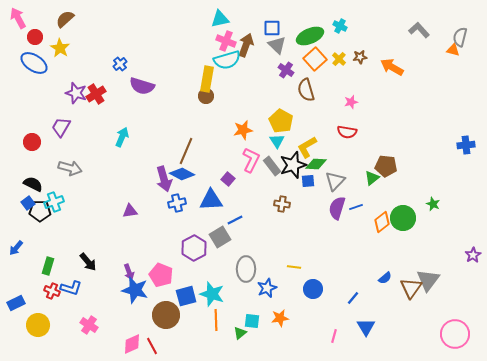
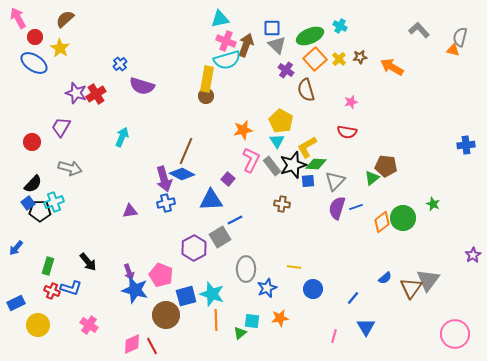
black semicircle at (33, 184): rotated 108 degrees clockwise
blue cross at (177, 203): moved 11 px left
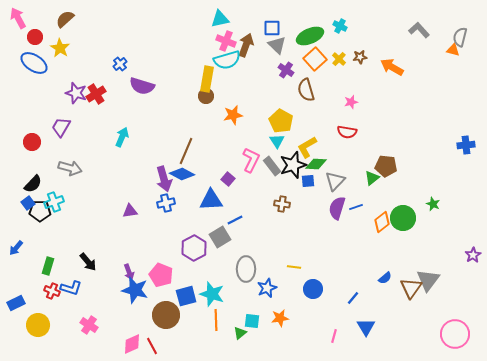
orange star at (243, 130): moved 10 px left, 15 px up
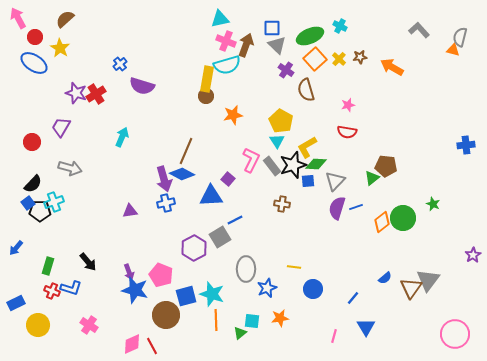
cyan semicircle at (227, 60): moved 5 px down
pink star at (351, 102): moved 3 px left, 3 px down
blue triangle at (211, 200): moved 4 px up
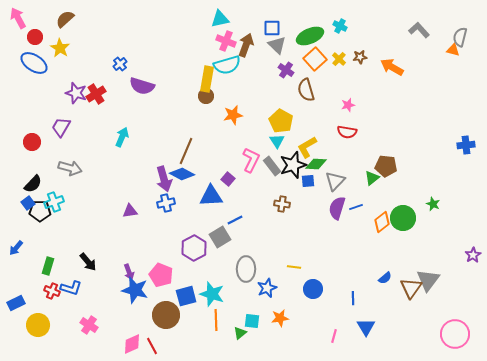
blue line at (353, 298): rotated 40 degrees counterclockwise
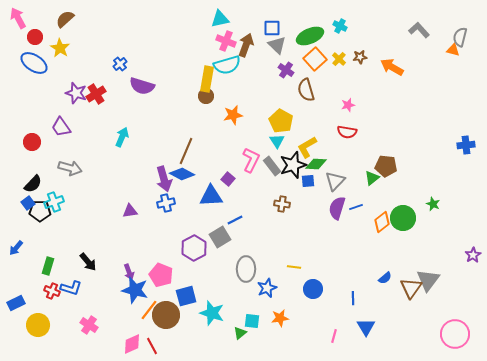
purple trapezoid at (61, 127): rotated 65 degrees counterclockwise
cyan star at (212, 294): moved 19 px down
orange line at (216, 320): moved 67 px left, 10 px up; rotated 40 degrees clockwise
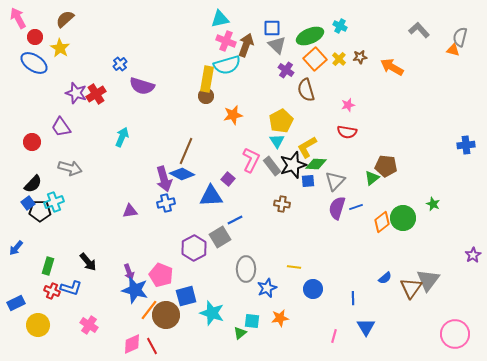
yellow pentagon at (281, 121): rotated 15 degrees clockwise
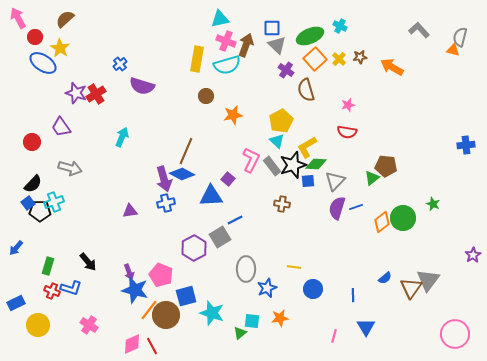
blue ellipse at (34, 63): moved 9 px right
yellow rectangle at (207, 79): moved 10 px left, 20 px up
cyan triangle at (277, 141): rotated 14 degrees counterclockwise
blue line at (353, 298): moved 3 px up
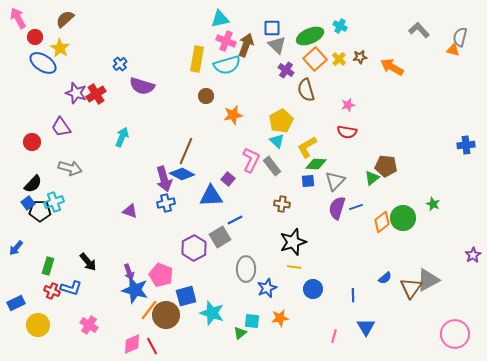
black star at (293, 165): moved 77 px down
purple triangle at (130, 211): rotated 28 degrees clockwise
gray triangle at (428, 280): rotated 25 degrees clockwise
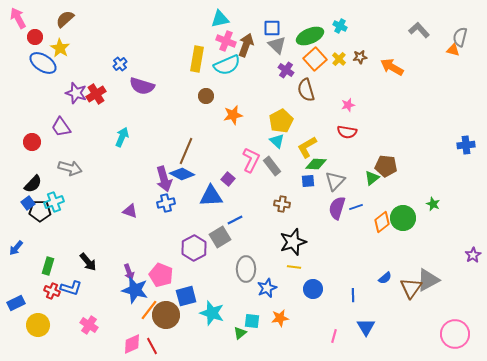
cyan semicircle at (227, 65): rotated 8 degrees counterclockwise
